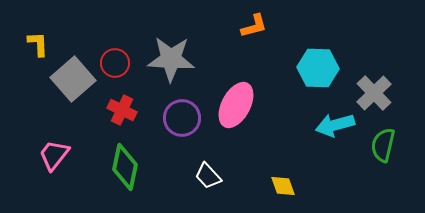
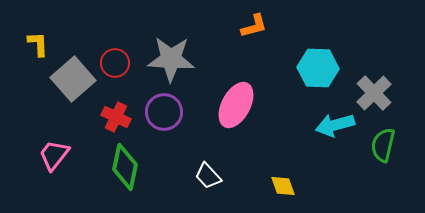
red cross: moved 6 px left, 7 px down
purple circle: moved 18 px left, 6 px up
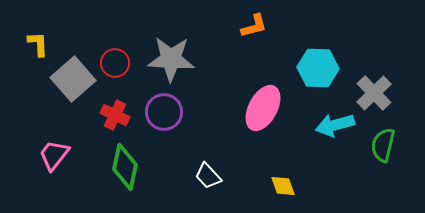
pink ellipse: moved 27 px right, 3 px down
red cross: moved 1 px left, 2 px up
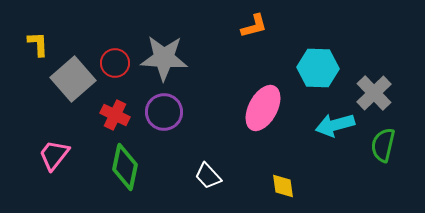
gray star: moved 7 px left, 1 px up
yellow diamond: rotated 12 degrees clockwise
